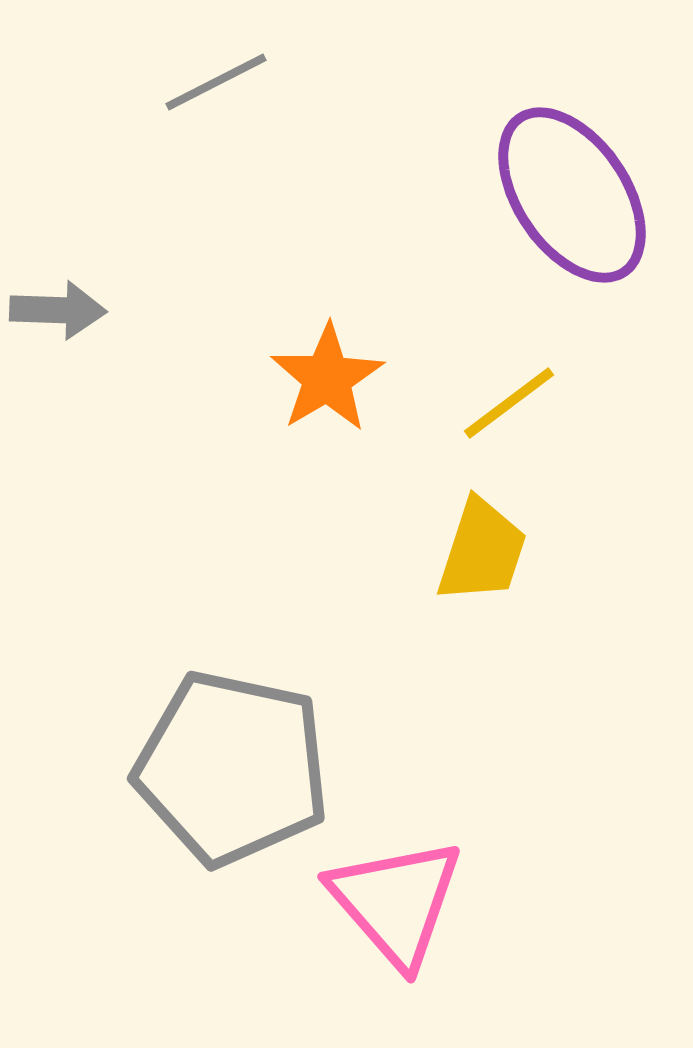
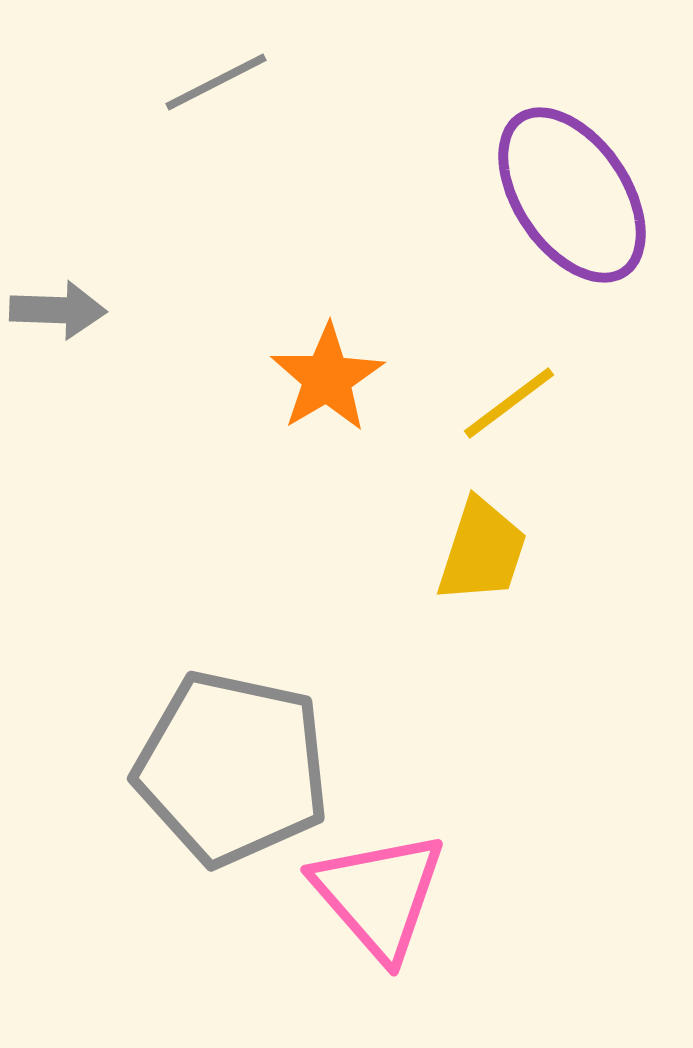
pink triangle: moved 17 px left, 7 px up
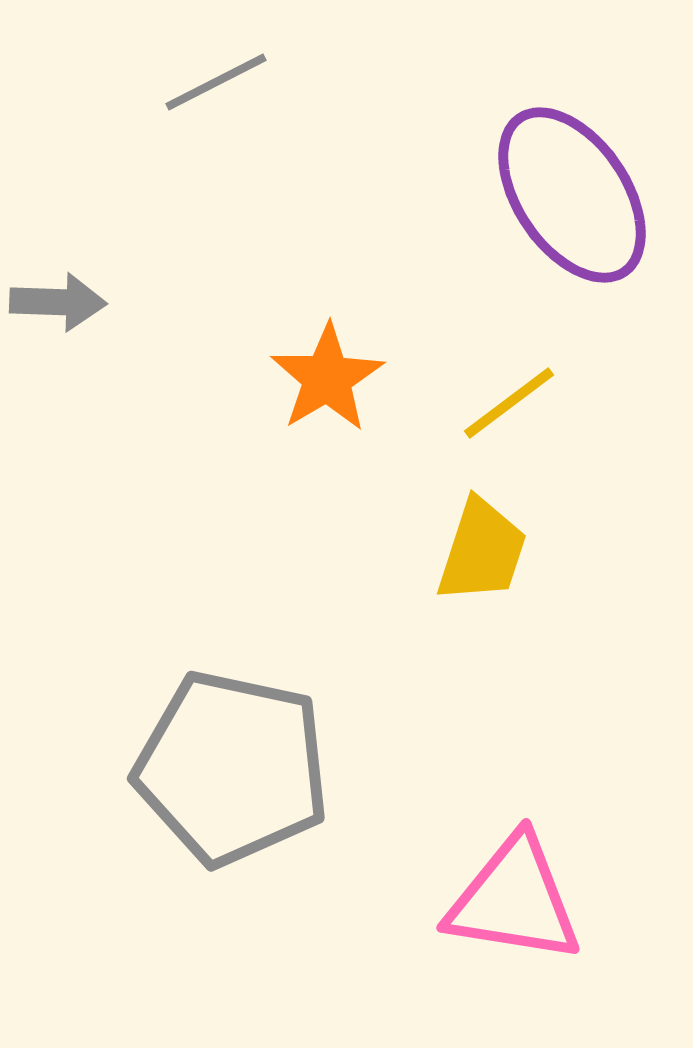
gray arrow: moved 8 px up
pink triangle: moved 135 px right, 5 px down; rotated 40 degrees counterclockwise
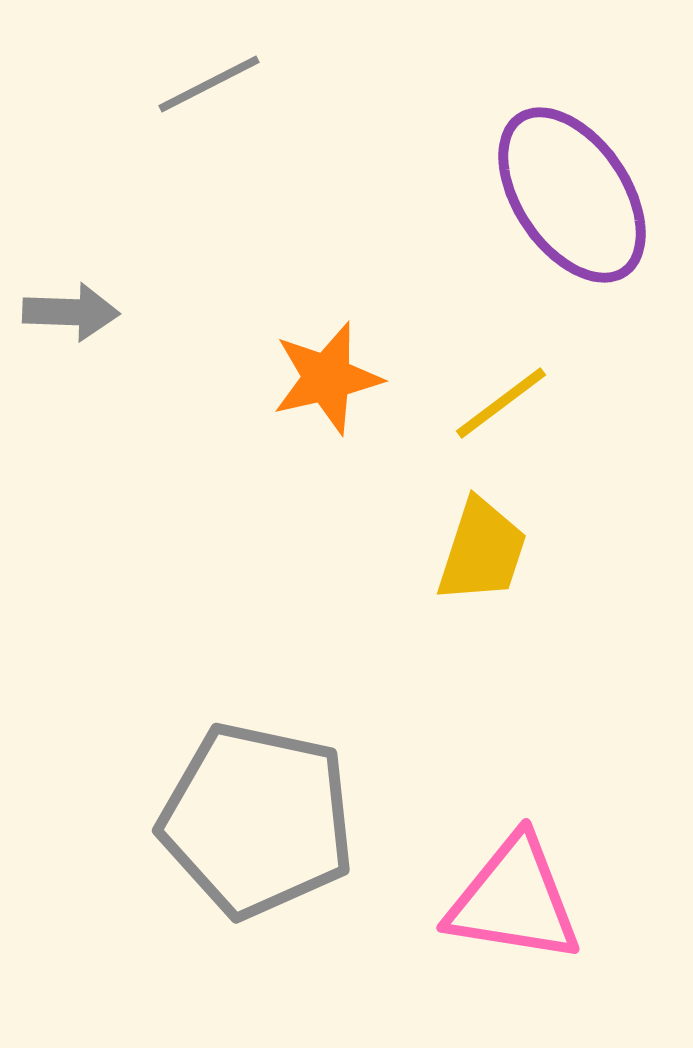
gray line: moved 7 px left, 2 px down
gray arrow: moved 13 px right, 10 px down
orange star: rotated 18 degrees clockwise
yellow line: moved 8 px left
gray pentagon: moved 25 px right, 52 px down
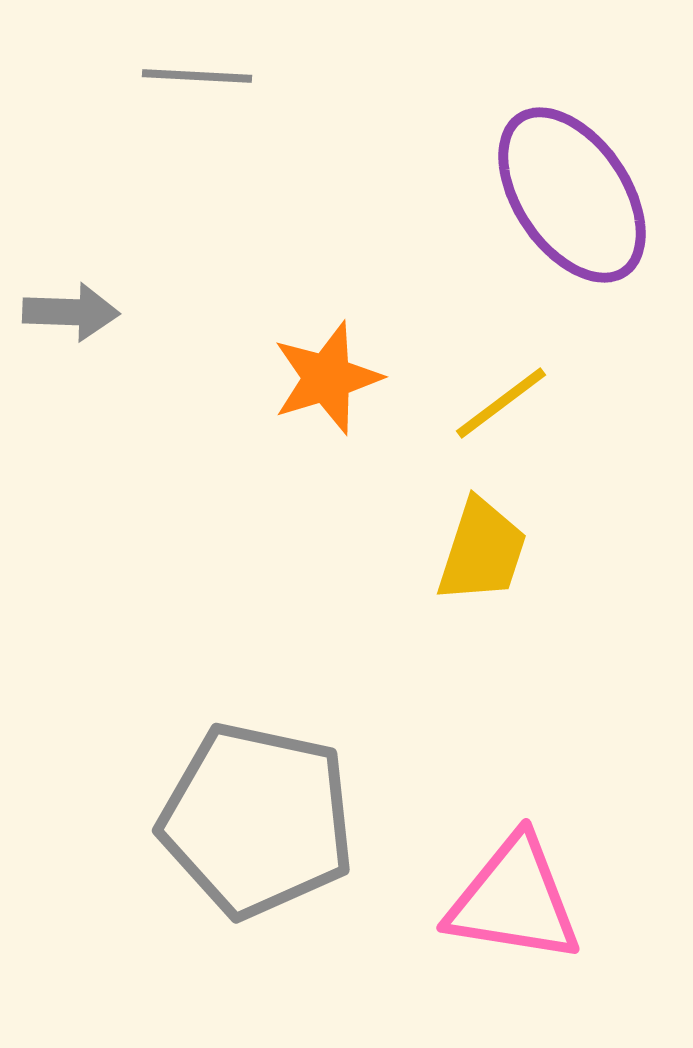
gray line: moved 12 px left, 8 px up; rotated 30 degrees clockwise
orange star: rotated 4 degrees counterclockwise
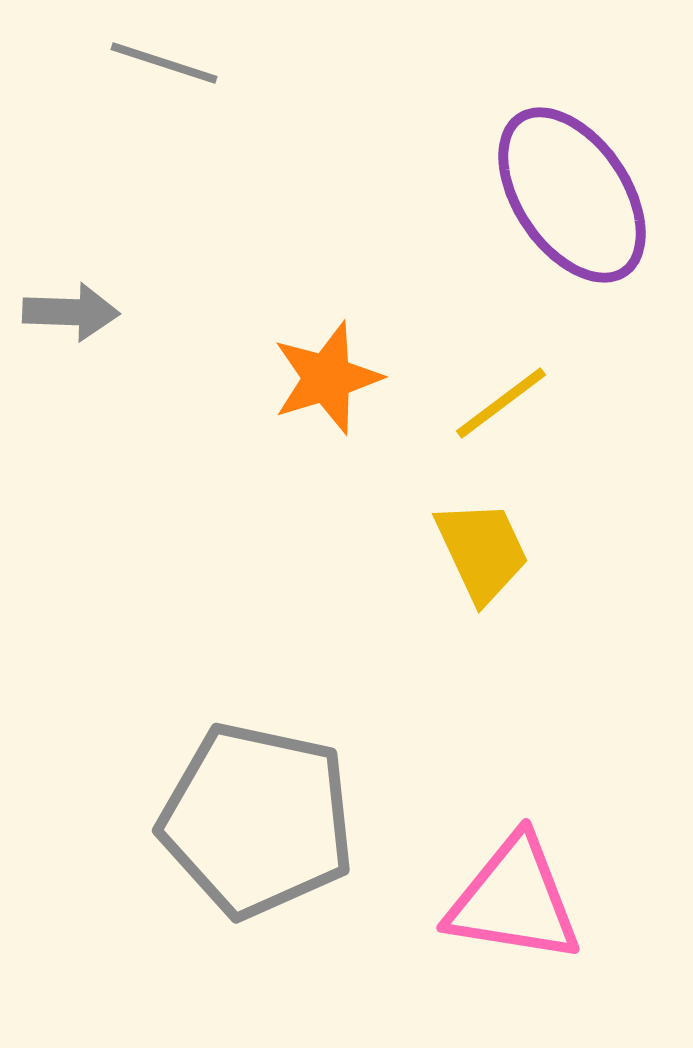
gray line: moved 33 px left, 13 px up; rotated 15 degrees clockwise
yellow trapezoid: rotated 43 degrees counterclockwise
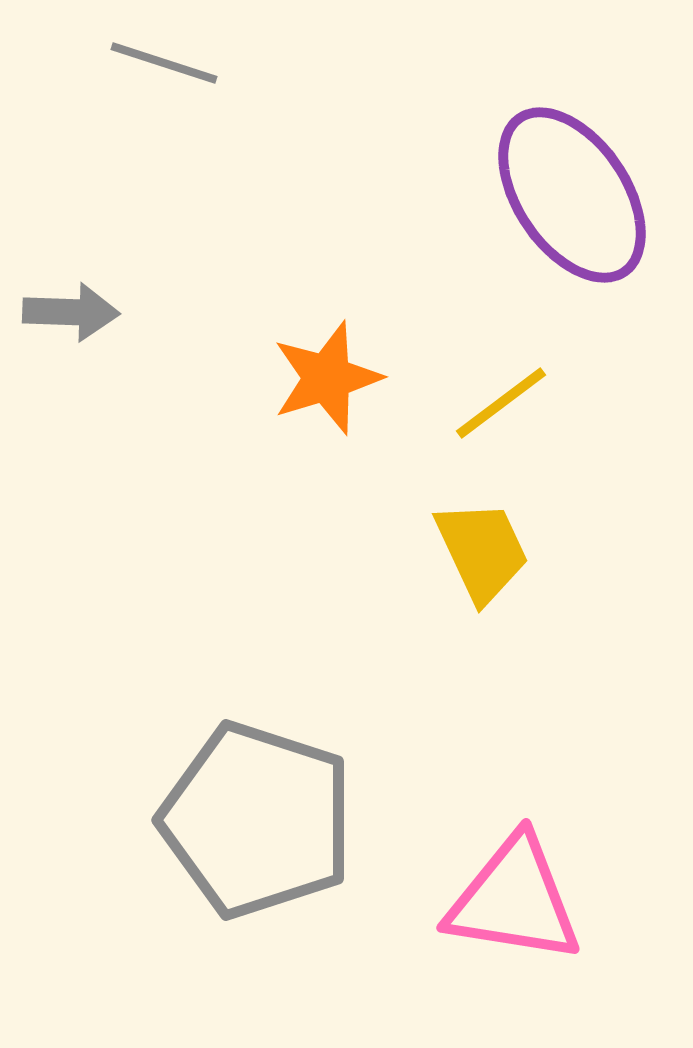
gray pentagon: rotated 6 degrees clockwise
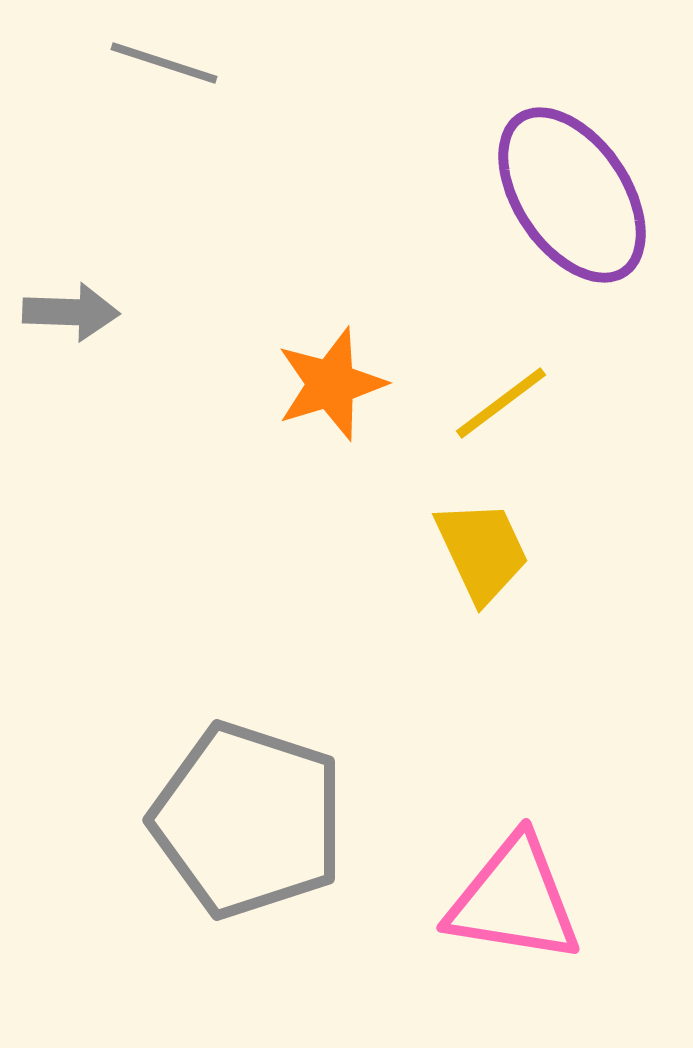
orange star: moved 4 px right, 6 px down
gray pentagon: moved 9 px left
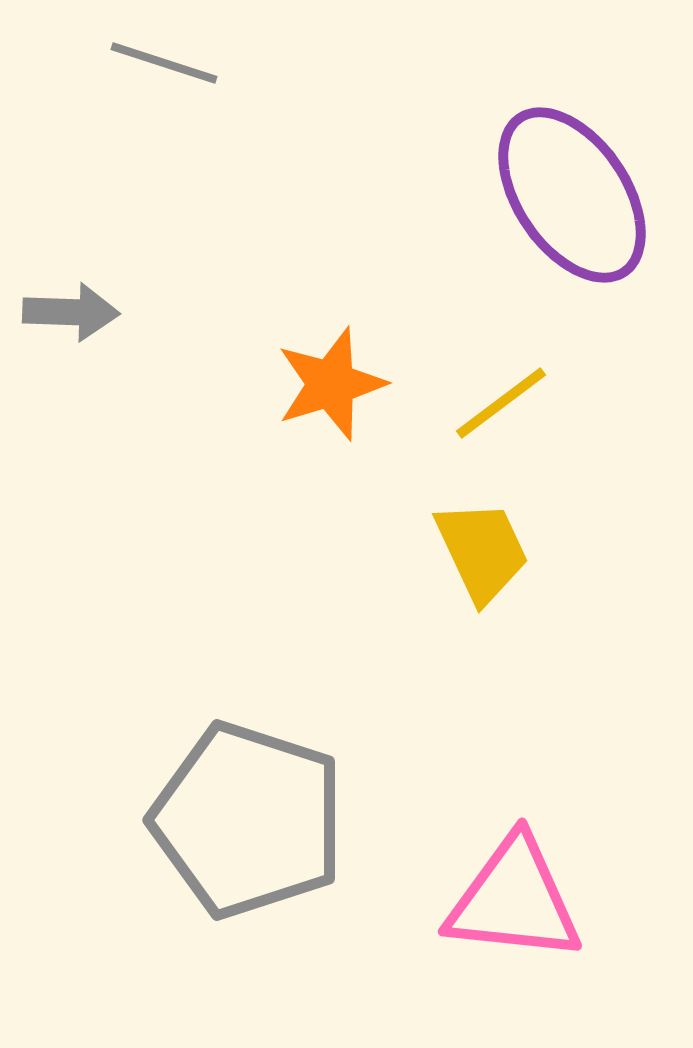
pink triangle: rotated 3 degrees counterclockwise
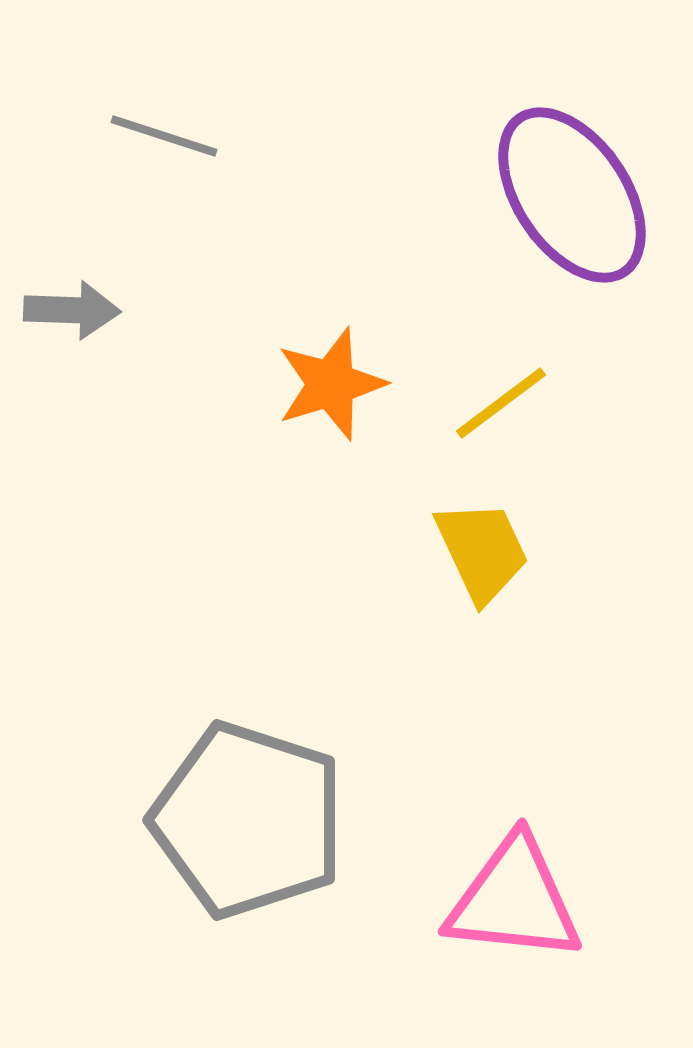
gray line: moved 73 px down
gray arrow: moved 1 px right, 2 px up
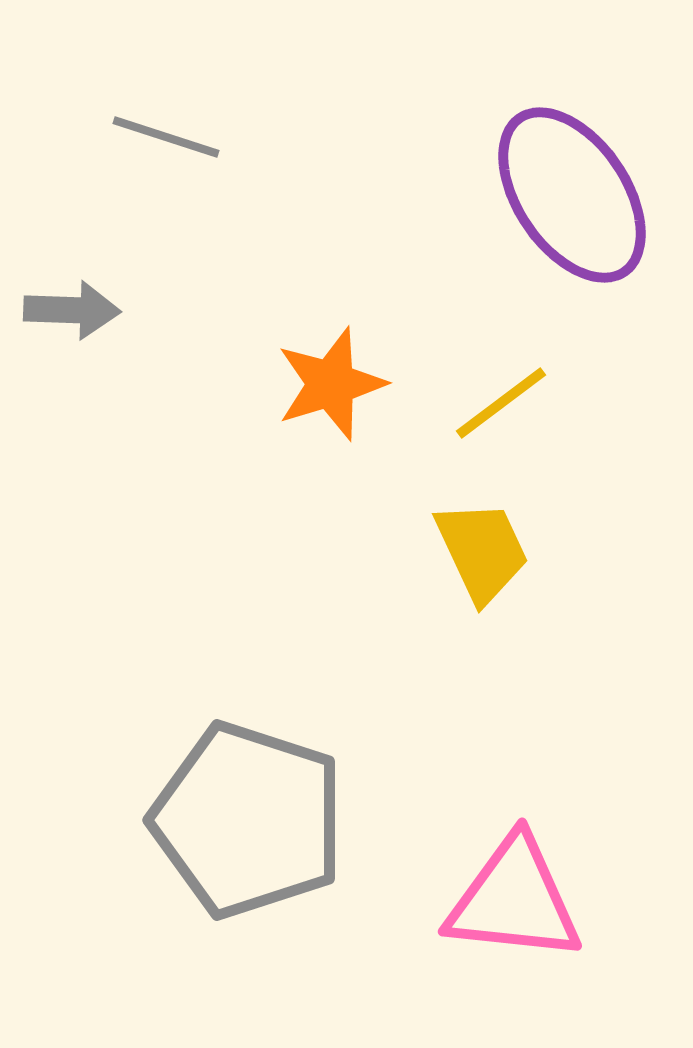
gray line: moved 2 px right, 1 px down
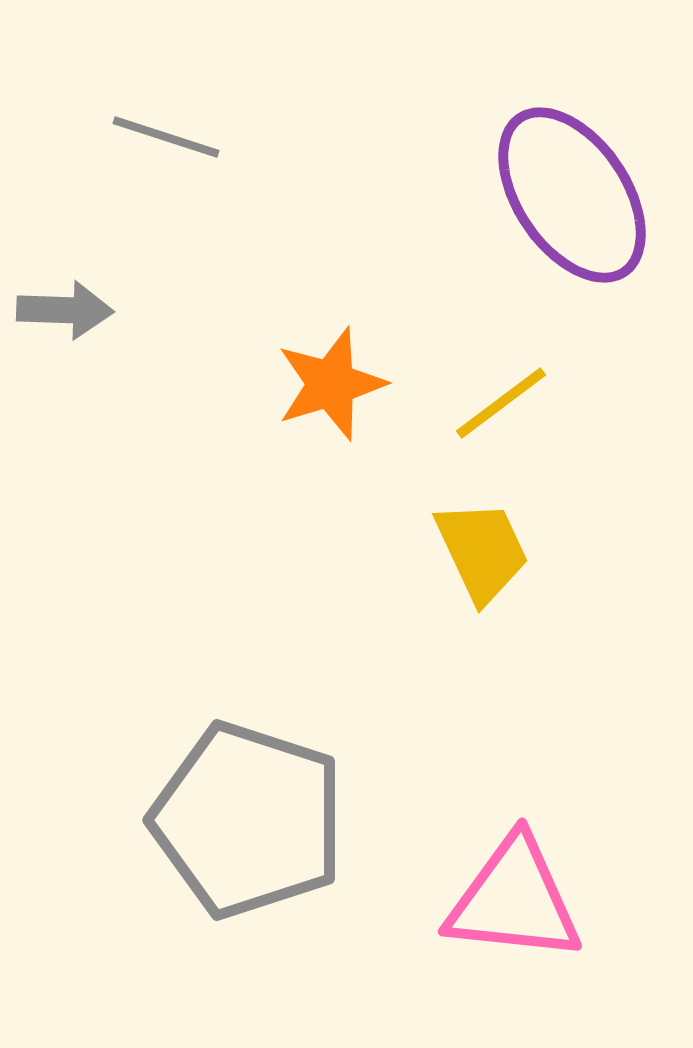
gray arrow: moved 7 px left
